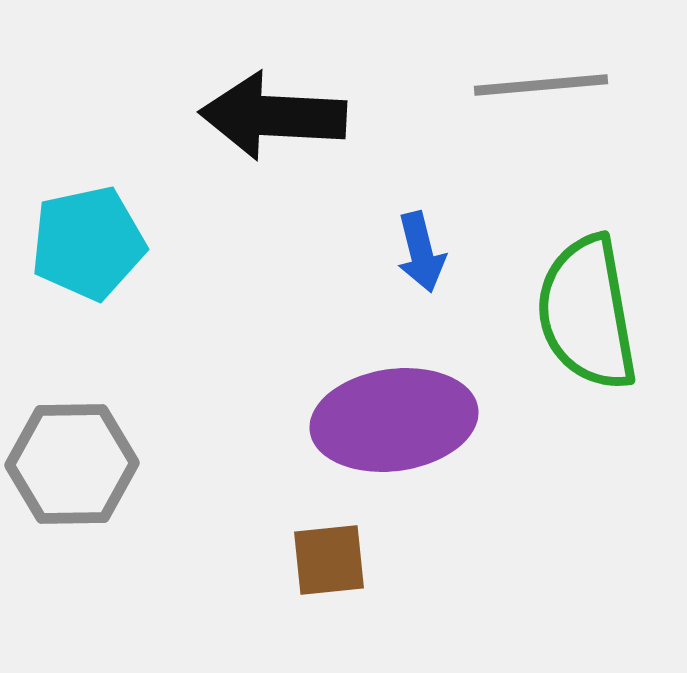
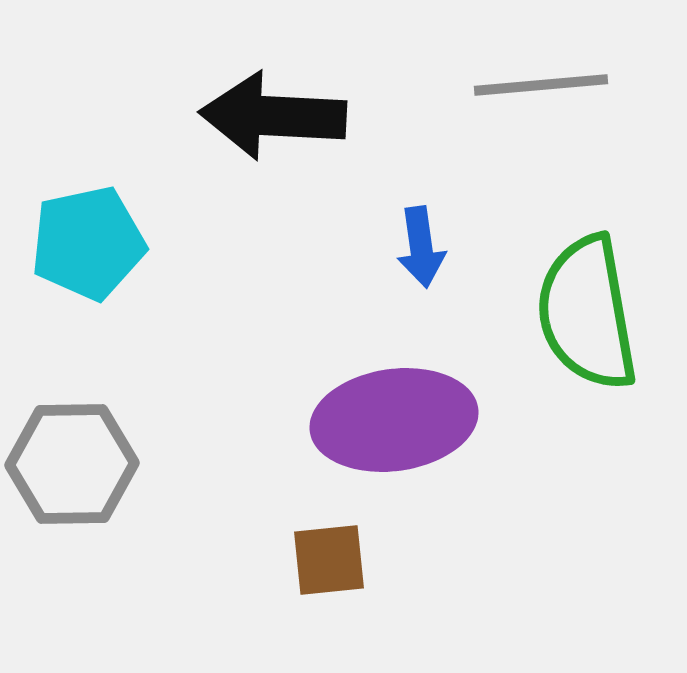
blue arrow: moved 5 px up; rotated 6 degrees clockwise
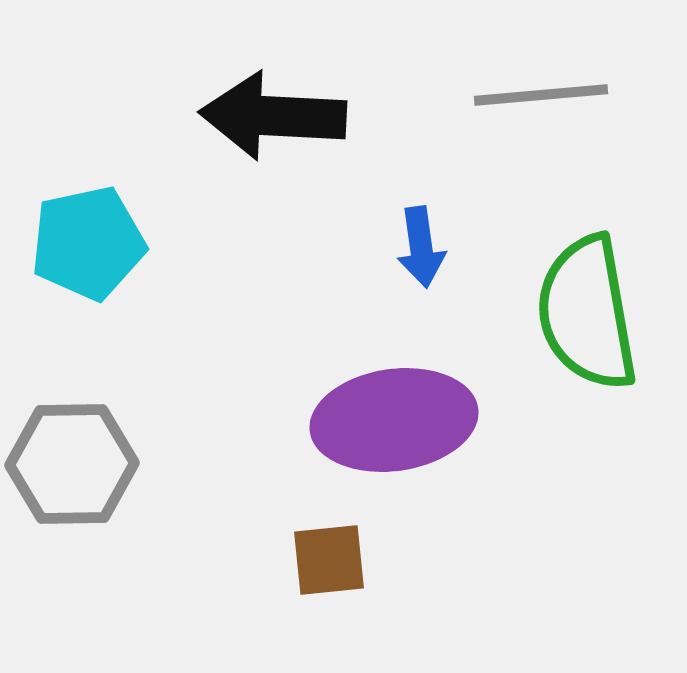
gray line: moved 10 px down
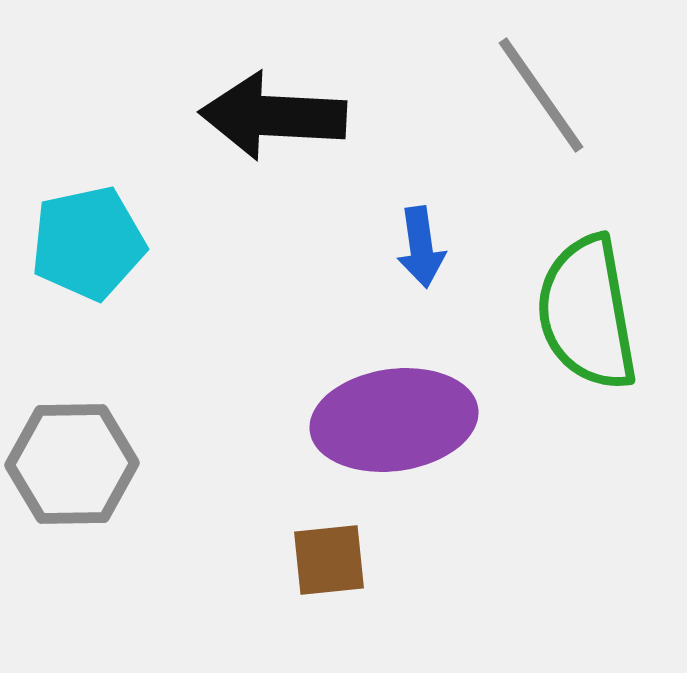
gray line: rotated 60 degrees clockwise
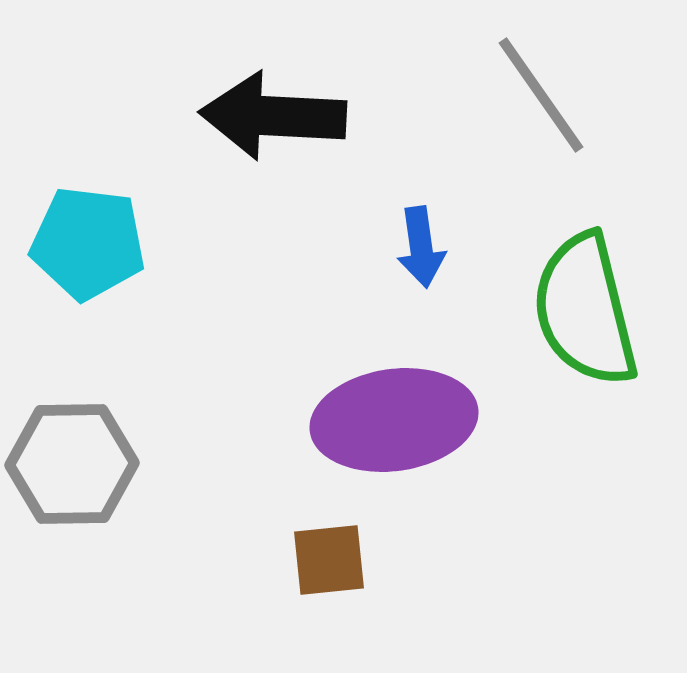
cyan pentagon: rotated 19 degrees clockwise
green semicircle: moved 2 px left, 3 px up; rotated 4 degrees counterclockwise
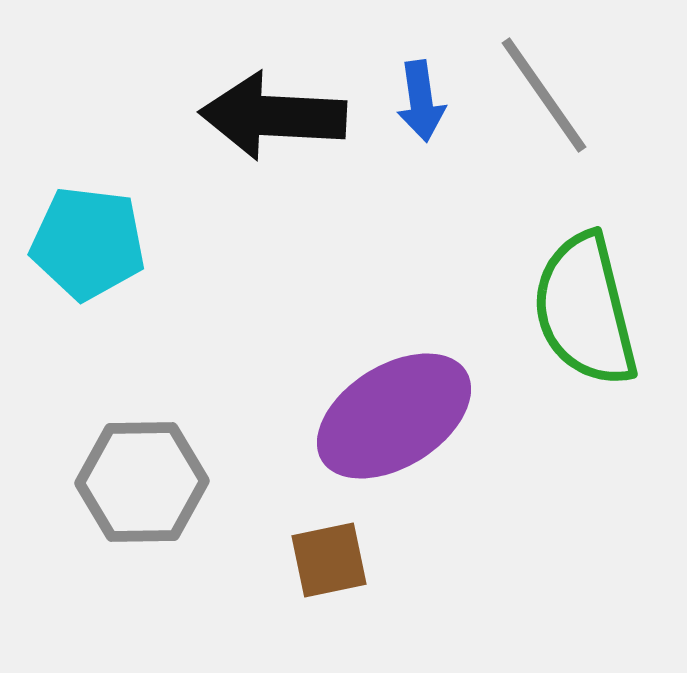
gray line: moved 3 px right
blue arrow: moved 146 px up
purple ellipse: moved 4 px up; rotated 24 degrees counterclockwise
gray hexagon: moved 70 px right, 18 px down
brown square: rotated 6 degrees counterclockwise
